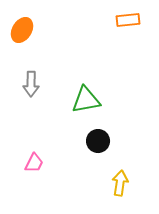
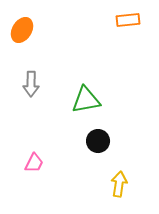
yellow arrow: moved 1 px left, 1 px down
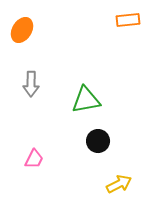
pink trapezoid: moved 4 px up
yellow arrow: rotated 55 degrees clockwise
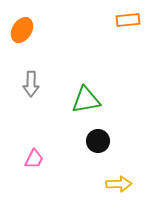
yellow arrow: rotated 25 degrees clockwise
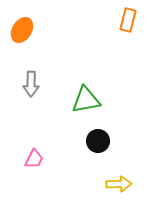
orange rectangle: rotated 70 degrees counterclockwise
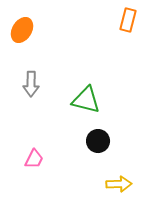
green triangle: rotated 24 degrees clockwise
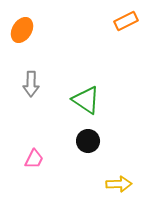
orange rectangle: moved 2 px left, 1 px down; rotated 50 degrees clockwise
green triangle: rotated 20 degrees clockwise
black circle: moved 10 px left
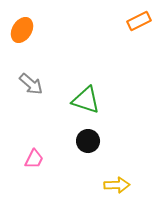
orange rectangle: moved 13 px right
gray arrow: rotated 50 degrees counterclockwise
green triangle: rotated 16 degrees counterclockwise
yellow arrow: moved 2 px left, 1 px down
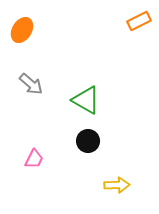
green triangle: rotated 12 degrees clockwise
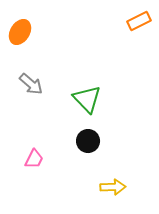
orange ellipse: moved 2 px left, 2 px down
green triangle: moved 1 px right, 1 px up; rotated 16 degrees clockwise
yellow arrow: moved 4 px left, 2 px down
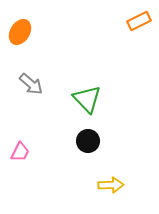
pink trapezoid: moved 14 px left, 7 px up
yellow arrow: moved 2 px left, 2 px up
